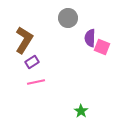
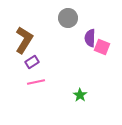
green star: moved 1 px left, 16 px up
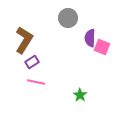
pink line: rotated 24 degrees clockwise
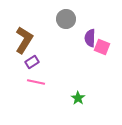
gray circle: moved 2 px left, 1 px down
green star: moved 2 px left, 3 px down
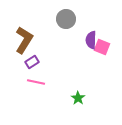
purple semicircle: moved 1 px right, 2 px down
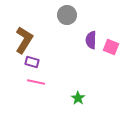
gray circle: moved 1 px right, 4 px up
pink square: moved 9 px right
purple rectangle: rotated 48 degrees clockwise
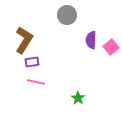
pink square: rotated 28 degrees clockwise
purple rectangle: rotated 24 degrees counterclockwise
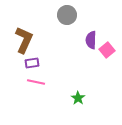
brown L-shape: rotated 8 degrees counterclockwise
pink square: moved 4 px left, 3 px down
purple rectangle: moved 1 px down
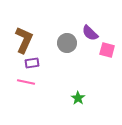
gray circle: moved 28 px down
purple semicircle: moved 1 px left, 7 px up; rotated 48 degrees counterclockwise
pink square: rotated 35 degrees counterclockwise
pink line: moved 10 px left
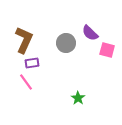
gray circle: moved 1 px left
pink line: rotated 42 degrees clockwise
